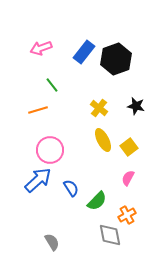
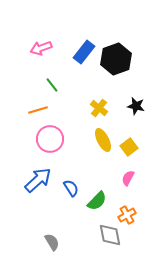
pink circle: moved 11 px up
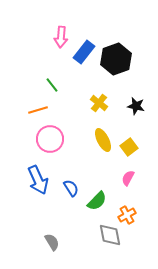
pink arrow: moved 20 px right, 11 px up; rotated 65 degrees counterclockwise
yellow cross: moved 5 px up
blue arrow: rotated 108 degrees clockwise
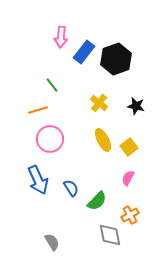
orange cross: moved 3 px right
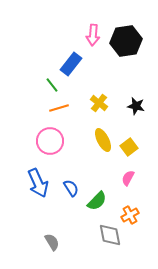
pink arrow: moved 32 px right, 2 px up
blue rectangle: moved 13 px left, 12 px down
black hexagon: moved 10 px right, 18 px up; rotated 12 degrees clockwise
orange line: moved 21 px right, 2 px up
pink circle: moved 2 px down
blue arrow: moved 3 px down
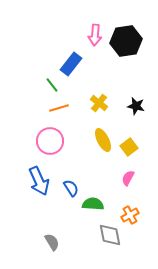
pink arrow: moved 2 px right
blue arrow: moved 1 px right, 2 px up
green semicircle: moved 4 px left, 3 px down; rotated 130 degrees counterclockwise
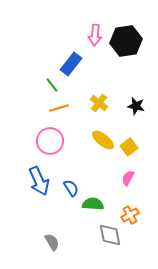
yellow ellipse: rotated 25 degrees counterclockwise
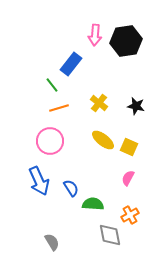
yellow square: rotated 30 degrees counterclockwise
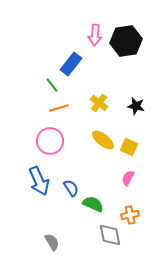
green semicircle: rotated 20 degrees clockwise
orange cross: rotated 18 degrees clockwise
